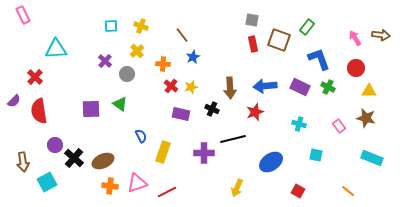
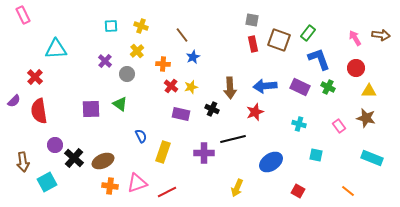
green rectangle at (307, 27): moved 1 px right, 6 px down
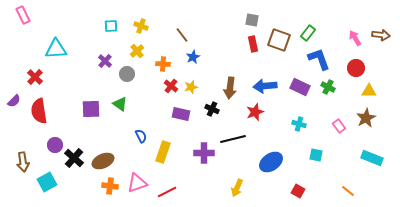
brown arrow at (230, 88): rotated 10 degrees clockwise
brown star at (366, 118): rotated 30 degrees clockwise
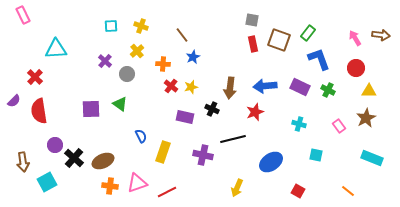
green cross at (328, 87): moved 3 px down
purple rectangle at (181, 114): moved 4 px right, 3 px down
purple cross at (204, 153): moved 1 px left, 2 px down; rotated 12 degrees clockwise
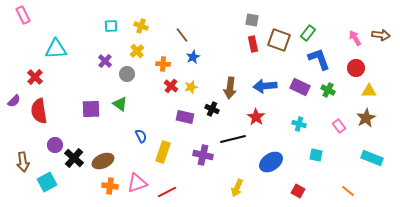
red star at (255, 112): moved 1 px right, 5 px down; rotated 18 degrees counterclockwise
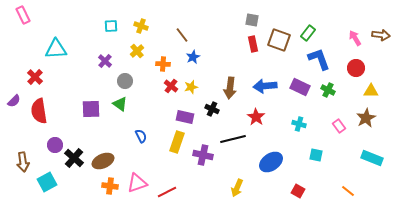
gray circle at (127, 74): moved 2 px left, 7 px down
yellow triangle at (369, 91): moved 2 px right
yellow rectangle at (163, 152): moved 14 px right, 10 px up
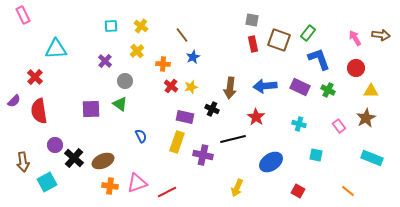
yellow cross at (141, 26): rotated 16 degrees clockwise
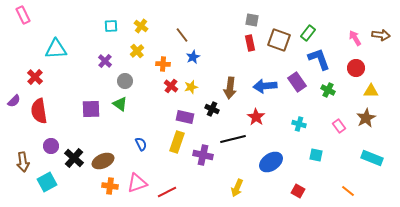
red rectangle at (253, 44): moved 3 px left, 1 px up
purple rectangle at (300, 87): moved 3 px left, 5 px up; rotated 30 degrees clockwise
blue semicircle at (141, 136): moved 8 px down
purple circle at (55, 145): moved 4 px left, 1 px down
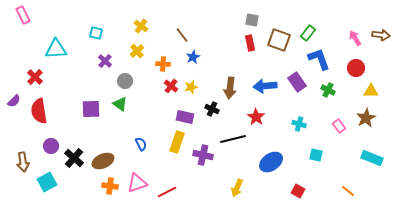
cyan square at (111, 26): moved 15 px left, 7 px down; rotated 16 degrees clockwise
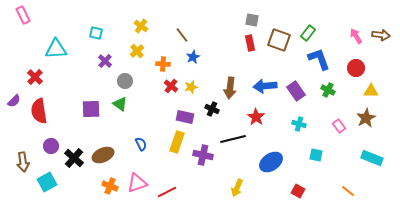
pink arrow at (355, 38): moved 1 px right, 2 px up
purple rectangle at (297, 82): moved 1 px left, 9 px down
brown ellipse at (103, 161): moved 6 px up
orange cross at (110, 186): rotated 14 degrees clockwise
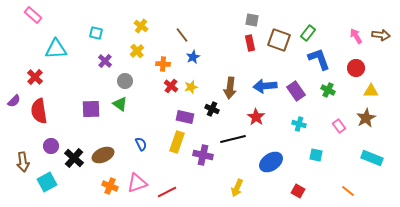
pink rectangle at (23, 15): moved 10 px right; rotated 24 degrees counterclockwise
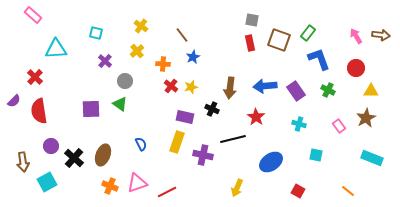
brown ellipse at (103, 155): rotated 45 degrees counterclockwise
